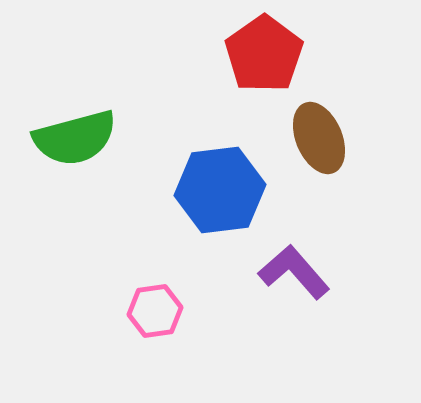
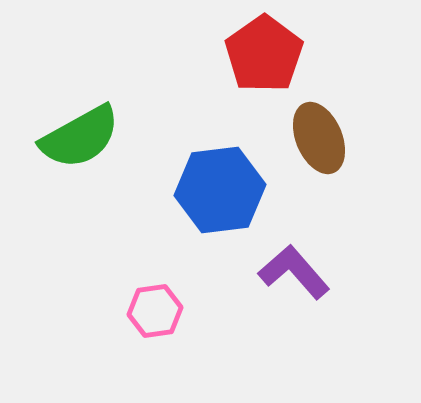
green semicircle: moved 5 px right, 1 px up; rotated 14 degrees counterclockwise
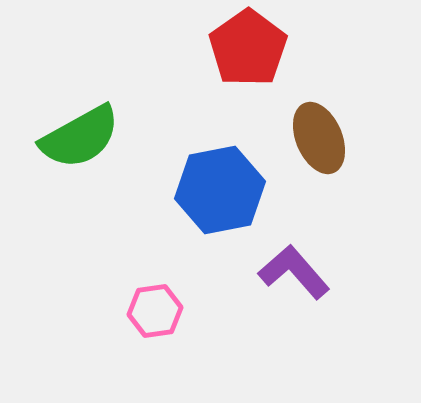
red pentagon: moved 16 px left, 6 px up
blue hexagon: rotated 4 degrees counterclockwise
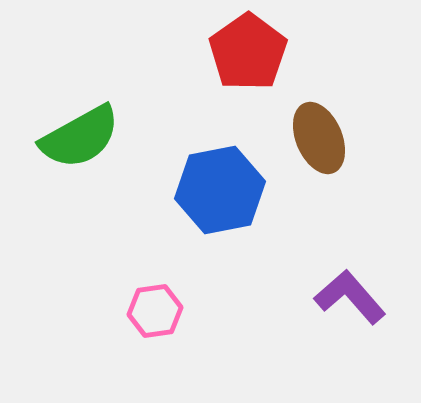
red pentagon: moved 4 px down
purple L-shape: moved 56 px right, 25 px down
